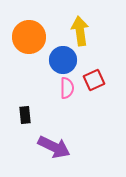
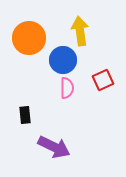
orange circle: moved 1 px down
red square: moved 9 px right
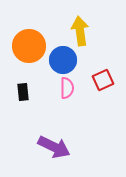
orange circle: moved 8 px down
black rectangle: moved 2 px left, 23 px up
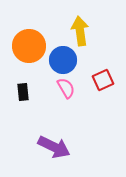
pink semicircle: moved 1 px left; rotated 30 degrees counterclockwise
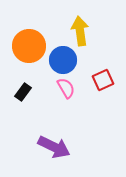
black rectangle: rotated 42 degrees clockwise
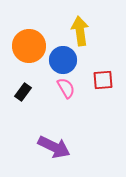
red square: rotated 20 degrees clockwise
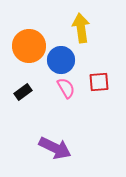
yellow arrow: moved 1 px right, 3 px up
blue circle: moved 2 px left
red square: moved 4 px left, 2 px down
black rectangle: rotated 18 degrees clockwise
purple arrow: moved 1 px right, 1 px down
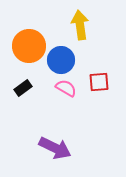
yellow arrow: moved 1 px left, 3 px up
pink semicircle: rotated 30 degrees counterclockwise
black rectangle: moved 4 px up
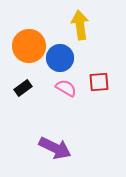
blue circle: moved 1 px left, 2 px up
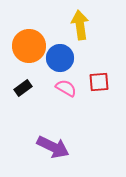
purple arrow: moved 2 px left, 1 px up
